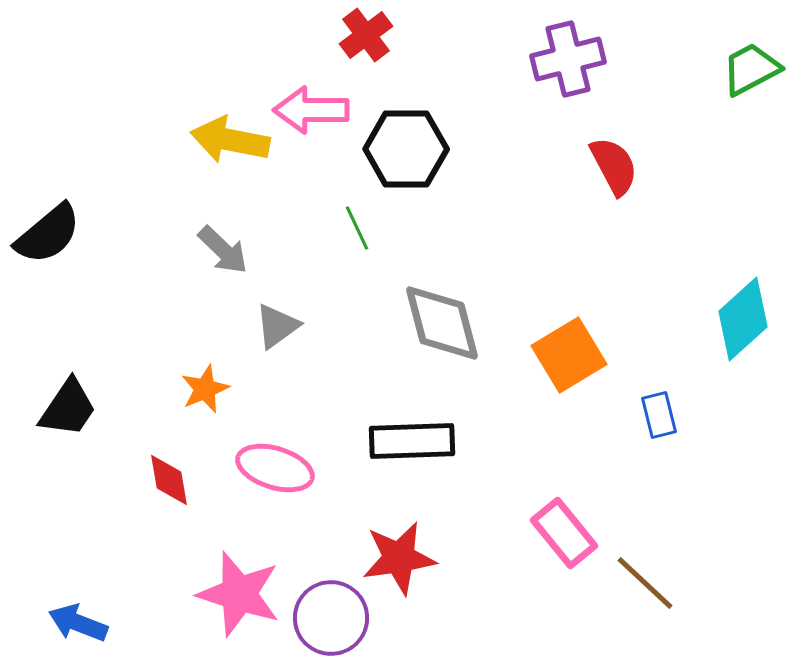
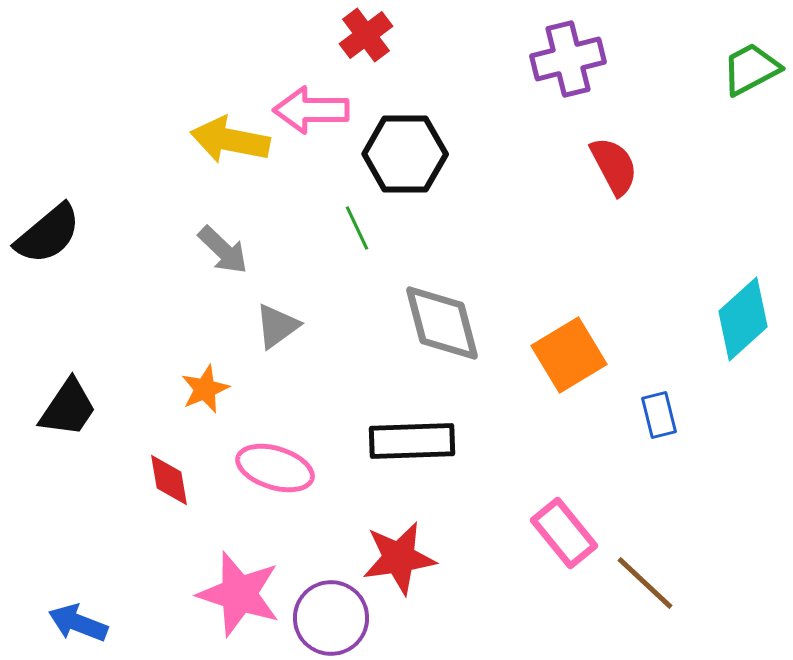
black hexagon: moved 1 px left, 5 px down
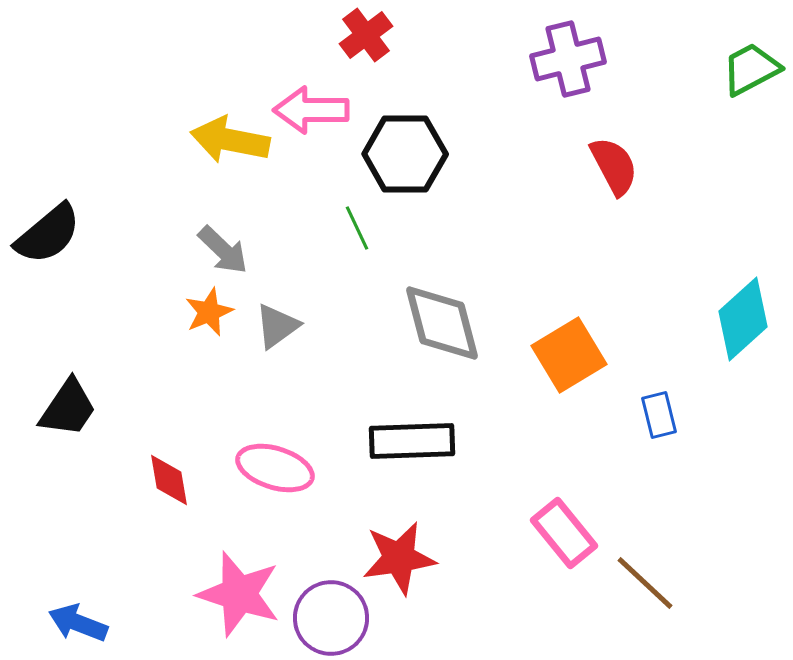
orange star: moved 4 px right, 77 px up
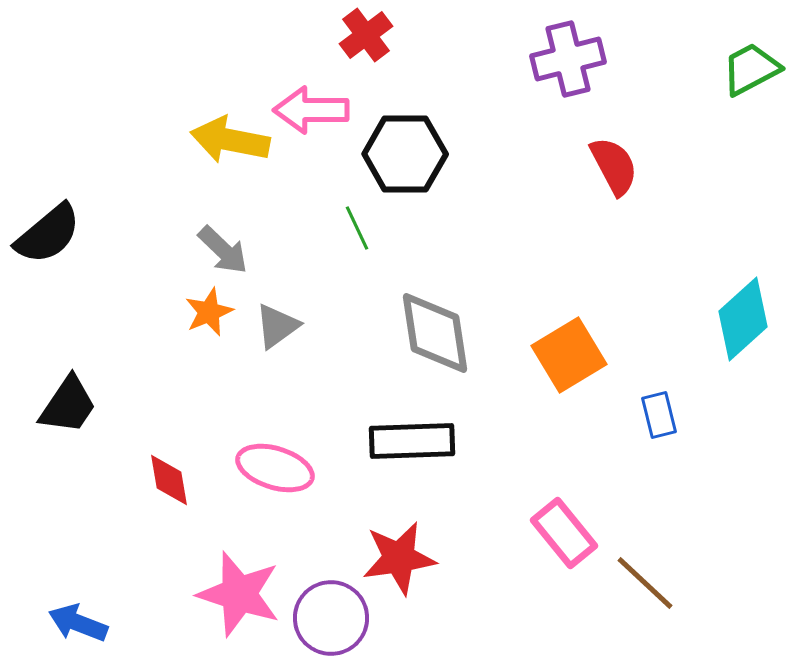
gray diamond: moved 7 px left, 10 px down; rotated 6 degrees clockwise
black trapezoid: moved 3 px up
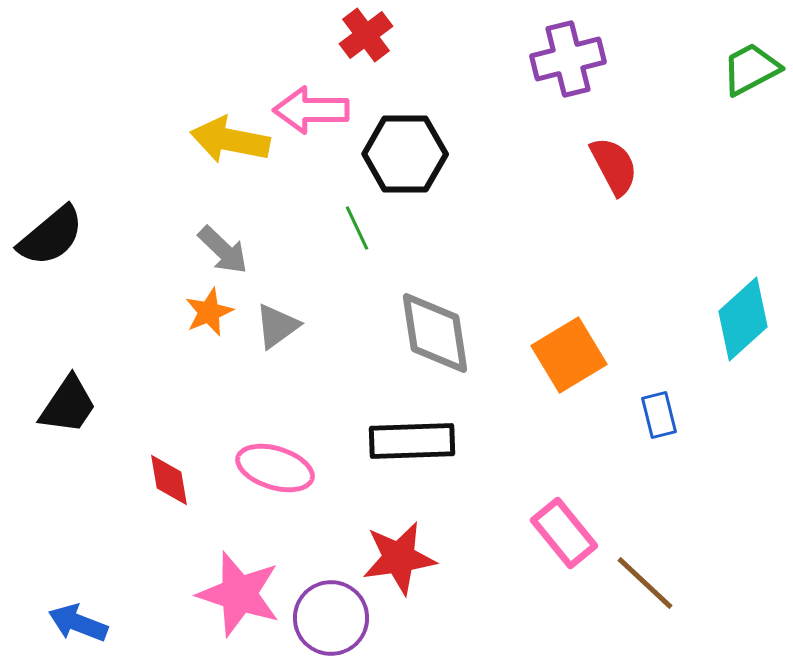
black semicircle: moved 3 px right, 2 px down
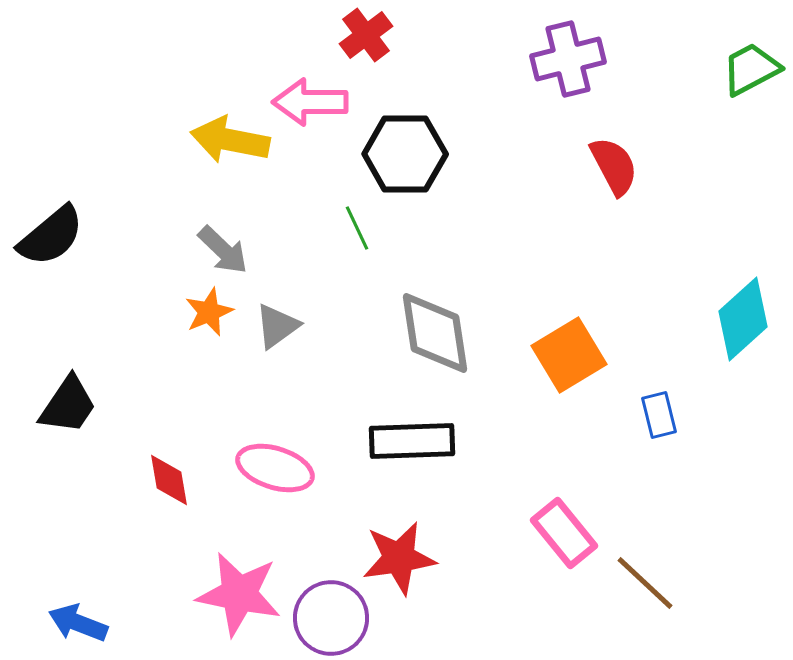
pink arrow: moved 1 px left, 8 px up
pink star: rotated 6 degrees counterclockwise
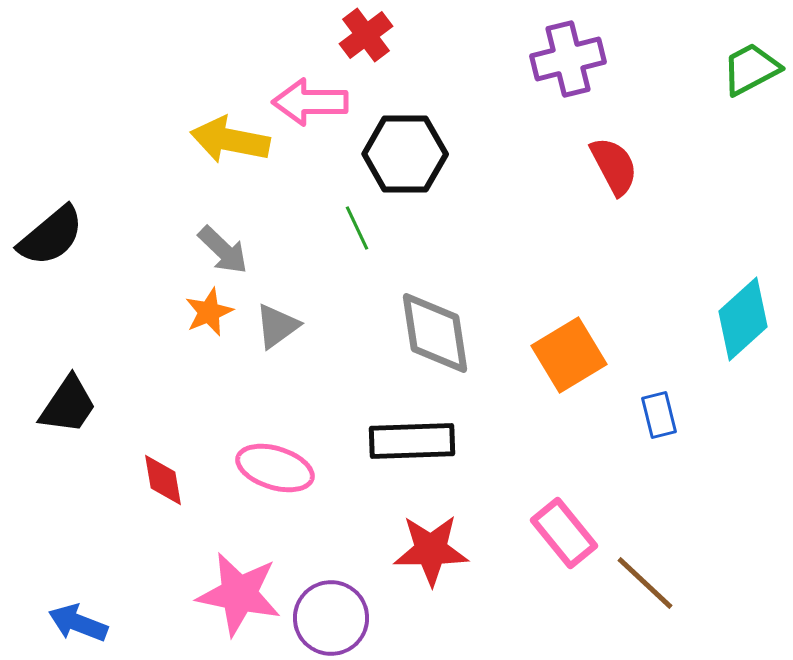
red diamond: moved 6 px left
red star: moved 32 px right, 8 px up; rotated 8 degrees clockwise
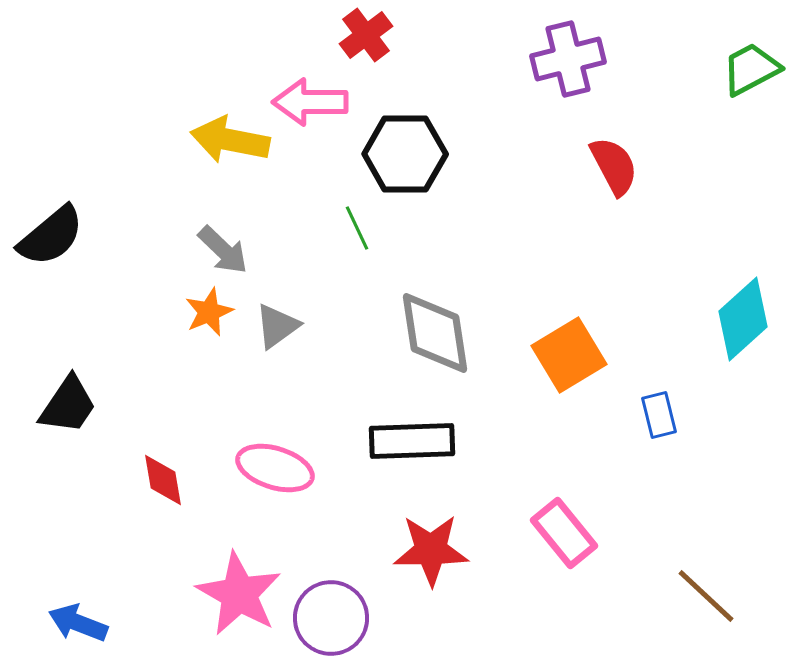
brown line: moved 61 px right, 13 px down
pink star: rotated 18 degrees clockwise
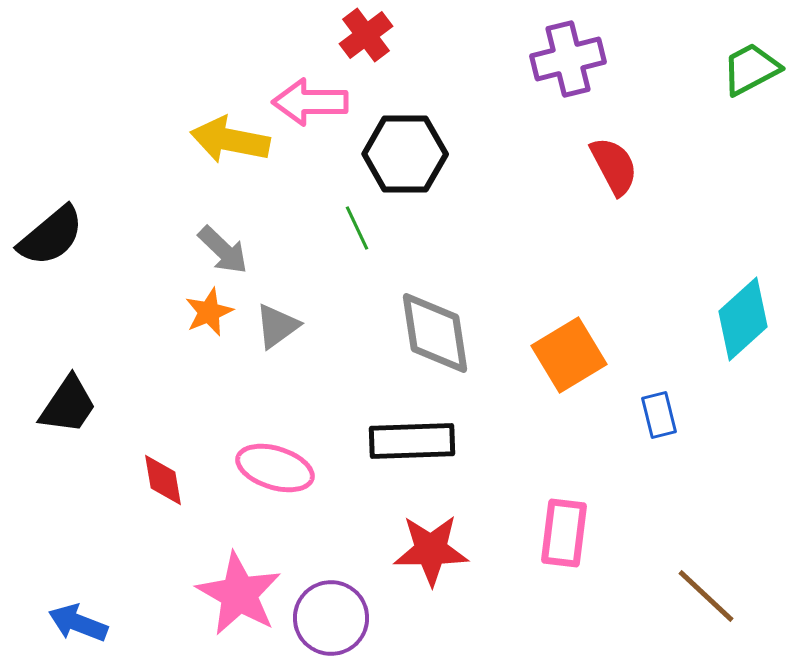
pink rectangle: rotated 46 degrees clockwise
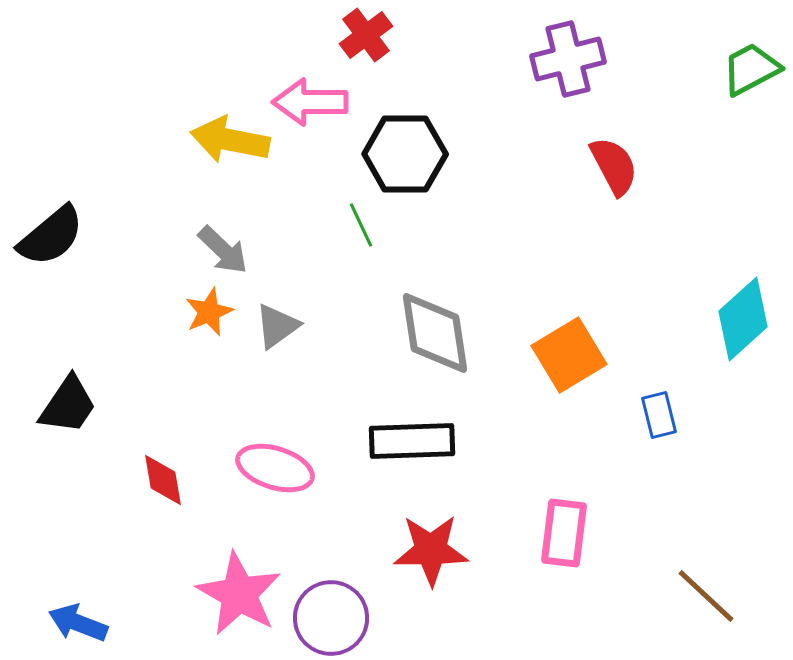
green line: moved 4 px right, 3 px up
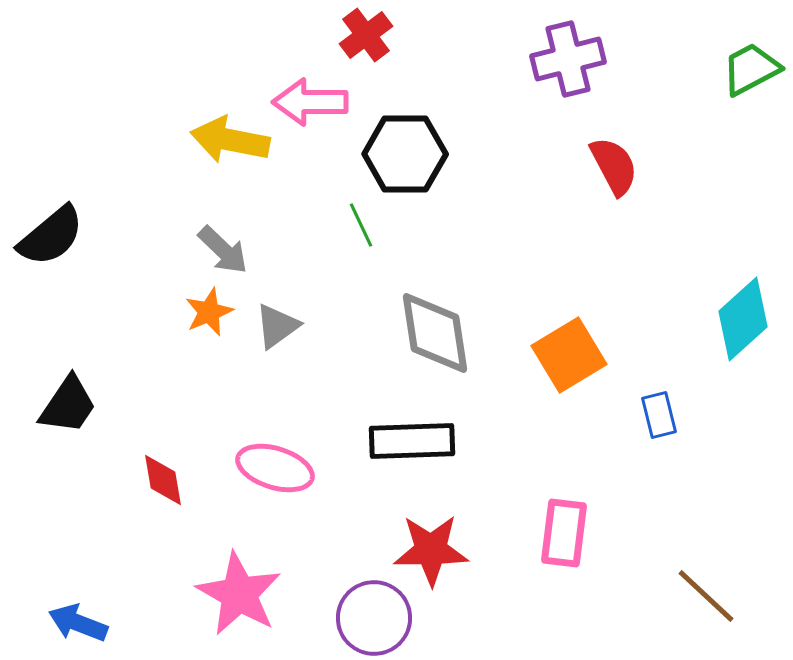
purple circle: moved 43 px right
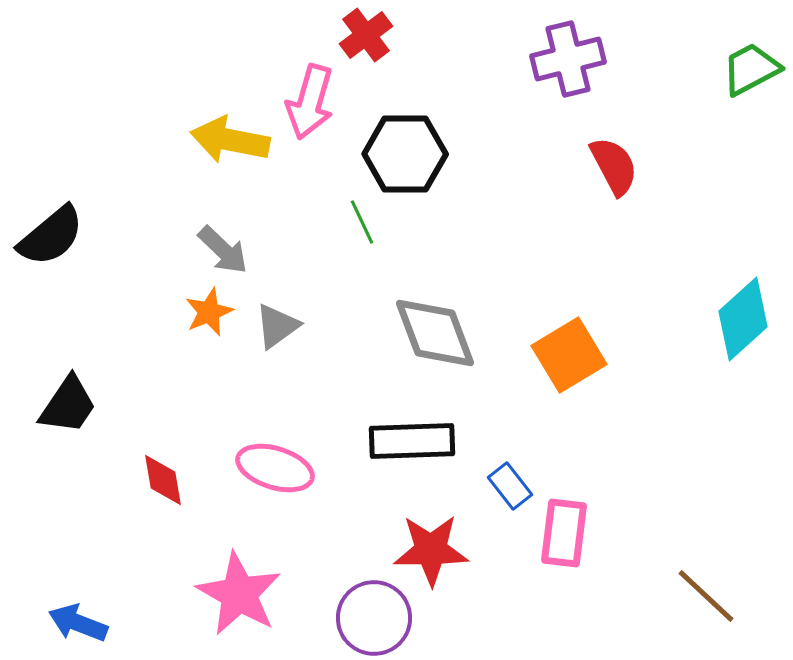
pink arrow: rotated 74 degrees counterclockwise
green line: moved 1 px right, 3 px up
gray diamond: rotated 12 degrees counterclockwise
blue rectangle: moved 149 px left, 71 px down; rotated 24 degrees counterclockwise
